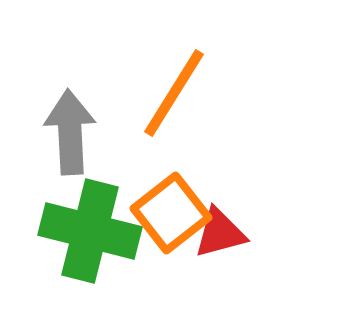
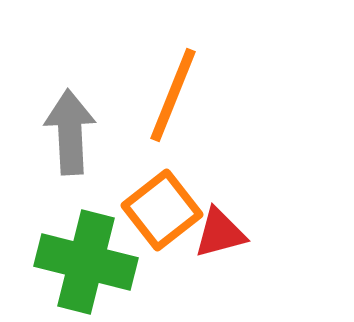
orange line: moved 1 px left, 2 px down; rotated 10 degrees counterclockwise
orange square: moved 9 px left, 3 px up
green cross: moved 4 px left, 31 px down
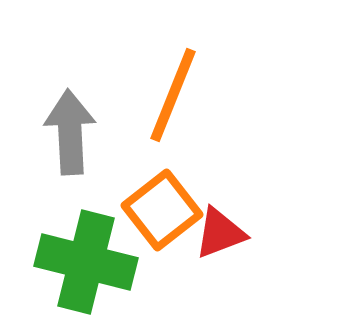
red triangle: rotated 6 degrees counterclockwise
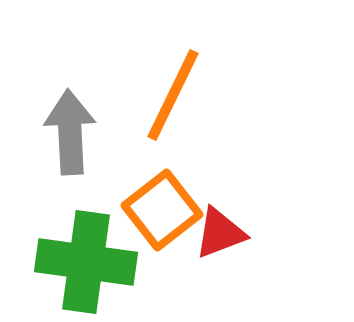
orange line: rotated 4 degrees clockwise
green cross: rotated 6 degrees counterclockwise
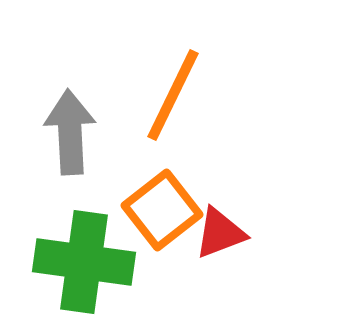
green cross: moved 2 px left
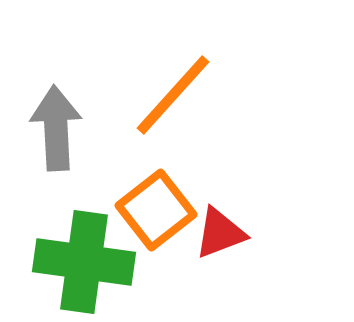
orange line: rotated 16 degrees clockwise
gray arrow: moved 14 px left, 4 px up
orange square: moved 6 px left
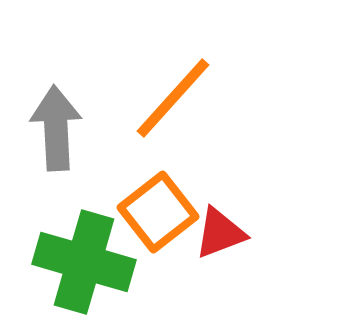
orange line: moved 3 px down
orange square: moved 2 px right, 2 px down
green cross: rotated 8 degrees clockwise
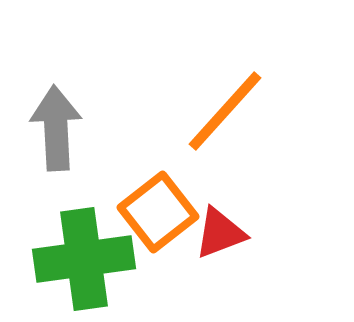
orange line: moved 52 px right, 13 px down
green cross: moved 3 px up; rotated 24 degrees counterclockwise
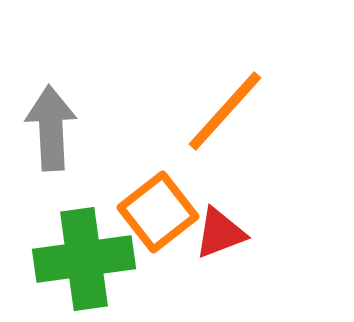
gray arrow: moved 5 px left
